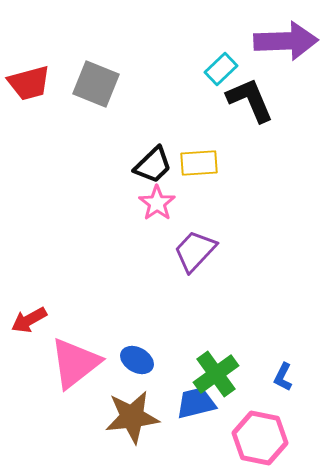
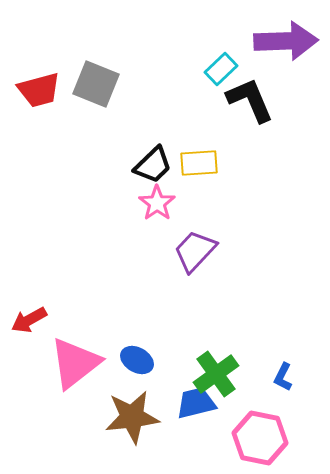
red trapezoid: moved 10 px right, 7 px down
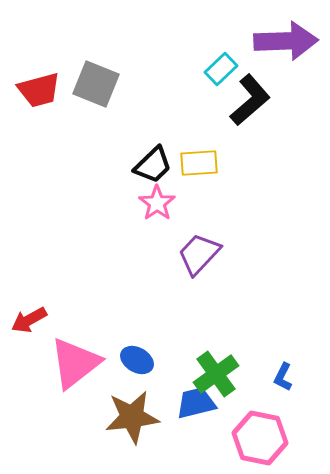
black L-shape: rotated 72 degrees clockwise
purple trapezoid: moved 4 px right, 3 px down
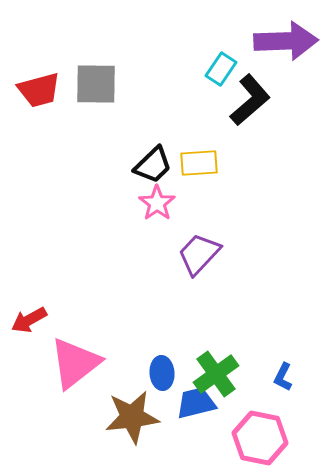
cyan rectangle: rotated 12 degrees counterclockwise
gray square: rotated 21 degrees counterclockwise
blue ellipse: moved 25 px right, 13 px down; rotated 56 degrees clockwise
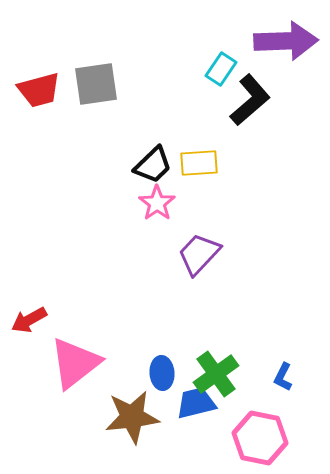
gray square: rotated 9 degrees counterclockwise
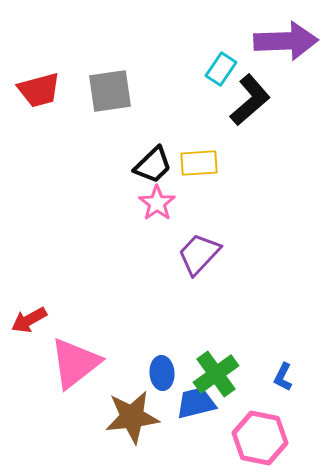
gray square: moved 14 px right, 7 px down
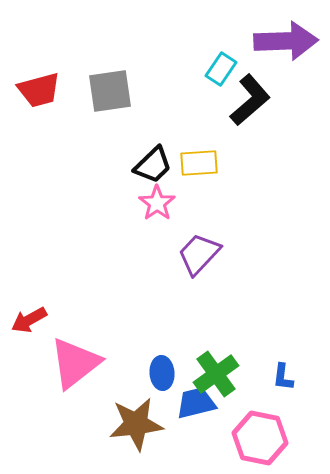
blue L-shape: rotated 20 degrees counterclockwise
brown star: moved 4 px right, 7 px down
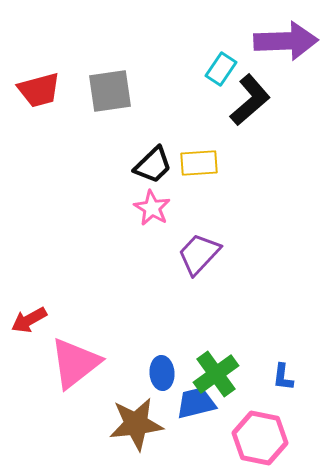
pink star: moved 5 px left, 5 px down; rotated 6 degrees counterclockwise
